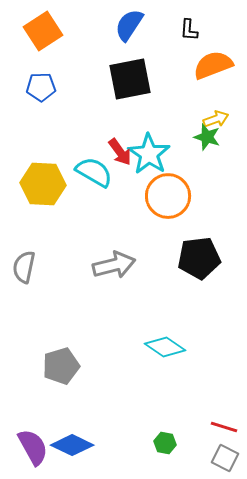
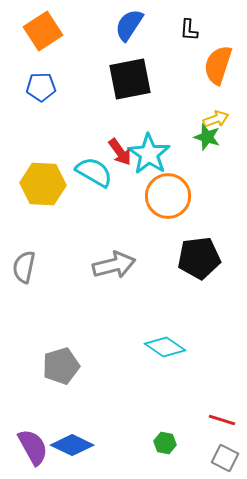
orange semicircle: moved 5 px right; rotated 51 degrees counterclockwise
red line: moved 2 px left, 7 px up
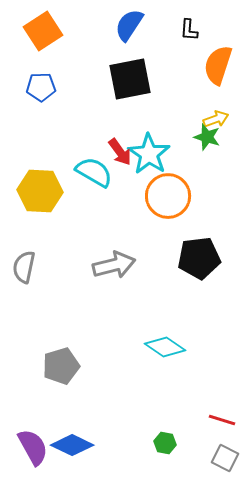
yellow hexagon: moved 3 px left, 7 px down
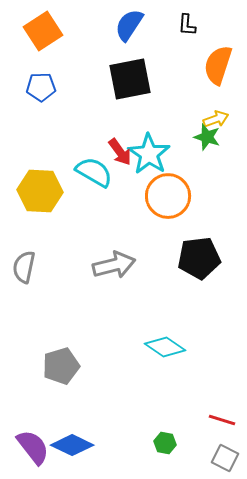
black L-shape: moved 2 px left, 5 px up
purple semicircle: rotated 9 degrees counterclockwise
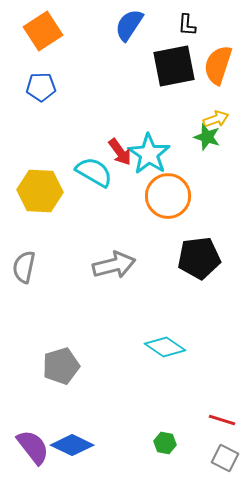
black square: moved 44 px right, 13 px up
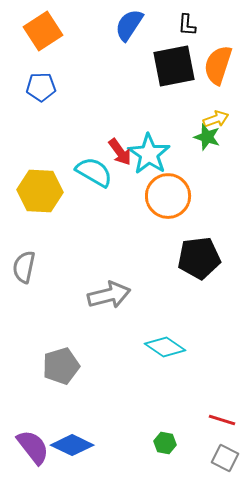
gray arrow: moved 5 px left, 30 px down
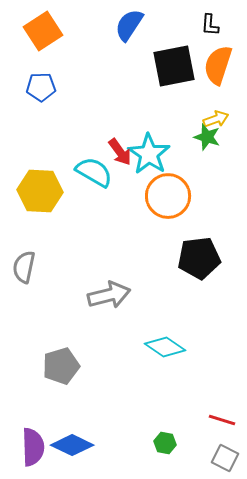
black L-shape: moved 23 px right
purple semicircle: rotated 36 degrees clockwise
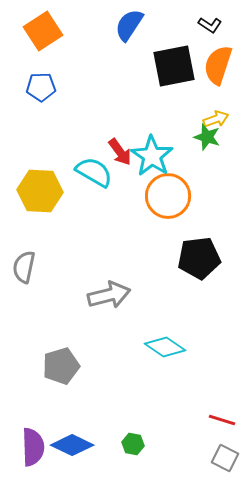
black L-shape: rotated 60 degrees counterclockwise
cyan star: moved 3 px right, 2 px down
green hexagon: moved 32 px left, 1 px down
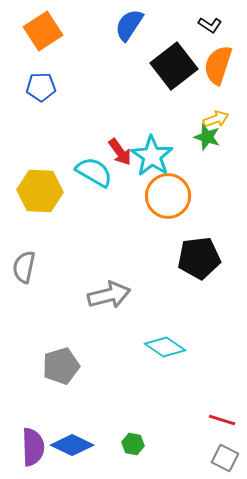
black square: rotated 27 degrees counterclockwise
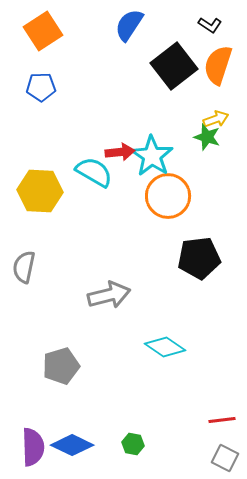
red arrow: rotated 60 degrees counterclockwise
red line: rotated 24 degrees counterclockwise
